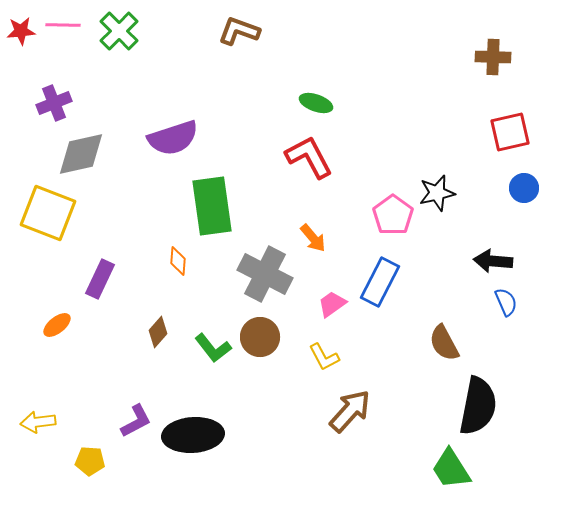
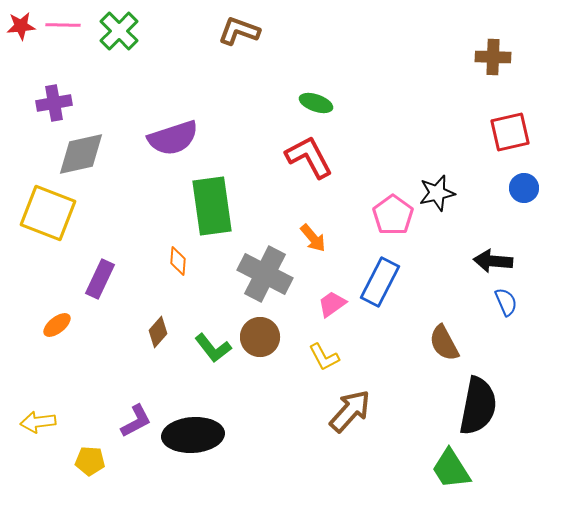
red star: moved 5 px up
purple cross: rotated 12 degrees clockwise
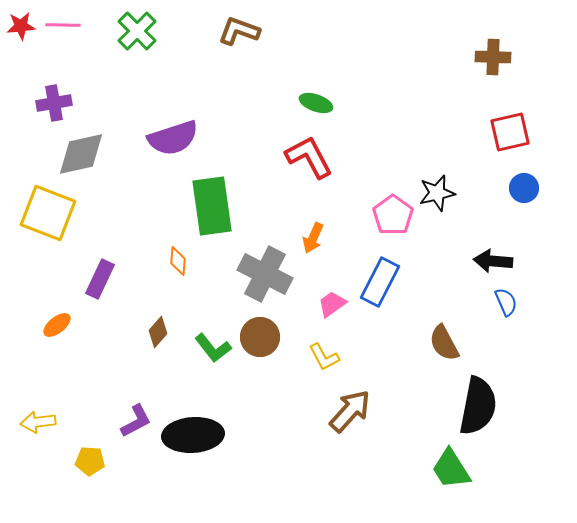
green cross: moved 18 px right
orange arrow: rotated 64 degrees clockwise
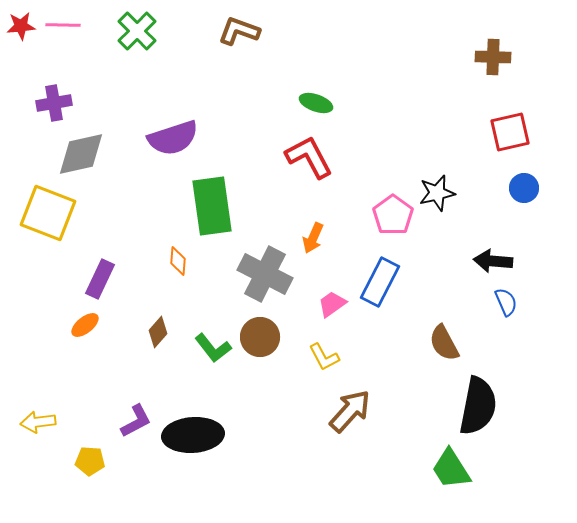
orange ellipse: moved 28 px right
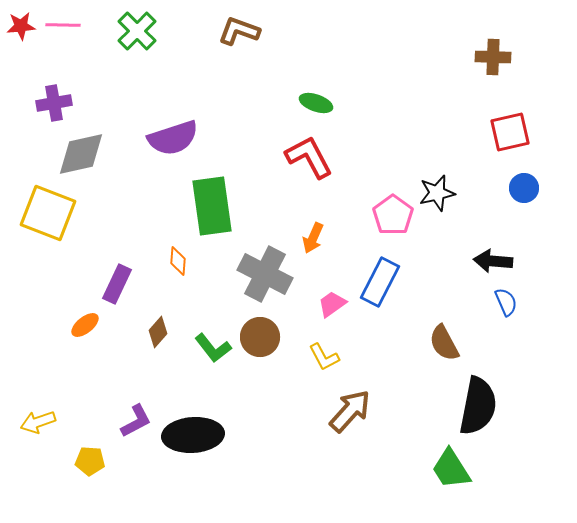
purple rectangle: moved 17 px right, 5 px down
yellow arrow: rotated 12 degrees counterclockwise
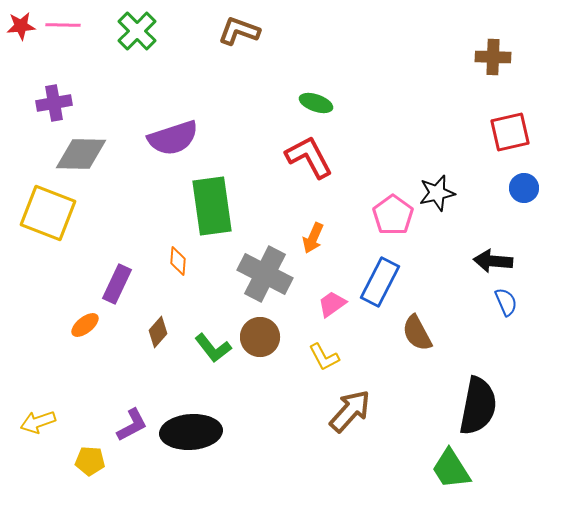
gray diamond: rotated 14 degrees clockwise
brown semicircle: moved 27 px left, 10 px up
purple L-shape: moved 4 px left, 4 px down
black ellipse: moved 2 px left, 3 px up
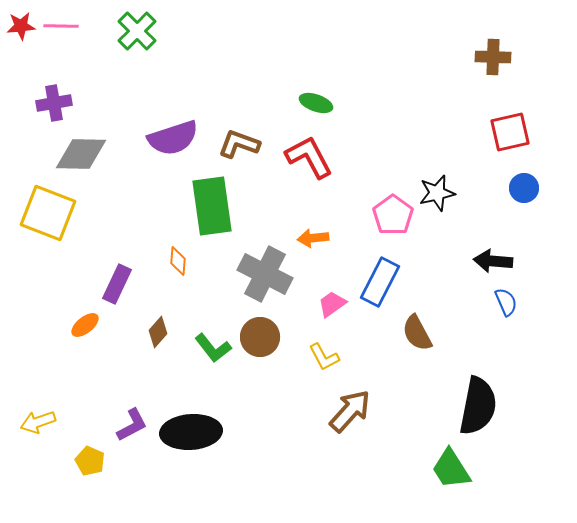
pink line: moved 2 px left, 1 px down
brown L-shape: moved 113 px down
orange arrow: rotated 60 degrees clockwise
yellow pentagon: rotated 20 degrees clockwise
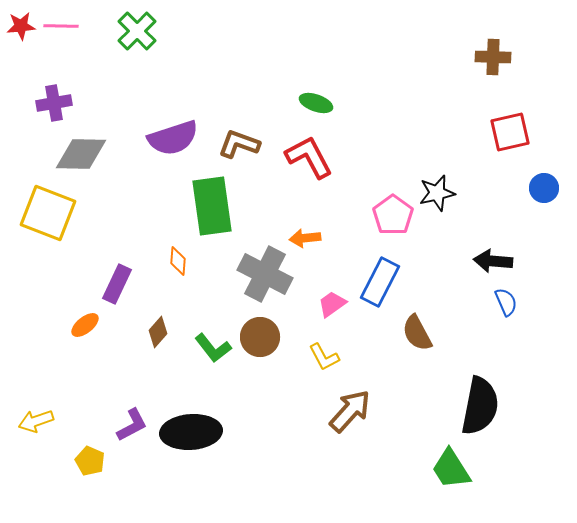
blue circle: moved 20 px right
orange arrow: moved 8 px left
black semicircle: moved 2 px right
yellow arrow: moved 2 px left, 1 px up
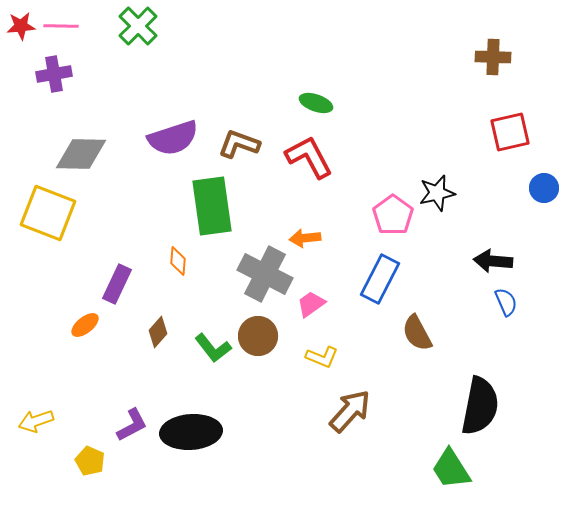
green cross: moved 1 px right, 5 px up
purple cross: moved 29 px up
blue rectangle: moved 3 px up
pink trapezoid: moved 21 px left
brown circle: moved 2 px left, 1 px up
yellow L-shape: moved 2 px left; rotated 40 degrees counterclockwise
